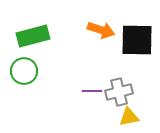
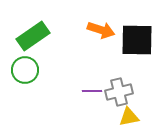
green rectangle: rotated 20 degrees counterclockwise
green circle: moved 1 px right, 1 px up
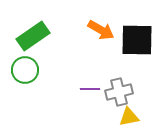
orange arrow: rotated 12 degrees clockwise
purple line: moved 2 px left, 2 px up
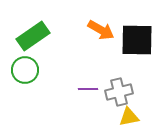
purple line: moved 2 px left
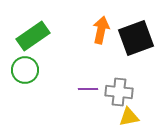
orange arrow: rotated 108 degrees counterclockwise
black square: moved 1 px left, 2 px up; rotated 21 degrees counterclockwise
gray cross: rotated 20 degrees clockwise
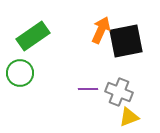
orange arrow: rotated 12 degrees clockwise
black square: moved 10 px left, 3 px down; rotated 9 degrees clockwise
green circle: moved 5 px left, 3 px down
gray cross: rotated 16 degrees clockwise
yellow triangle: rotated 10 degrees counterclockwise
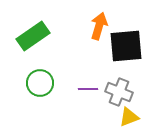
orange arrow: moved 2 px left, 4 px up; rotated 8 degrees counterclockwise
black square: moved 5 px down; rotated 6 degrees clockwise
green circle: moved 20 px right, 10 px down
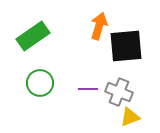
yellow triangle: moved 1 px right
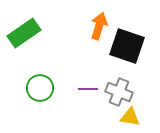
green rectangle: moved 9 px left, 3 px up
black square: moved 1 px right; rotated 24 degrees clockwise
green circle: moved 5 px down
yellow triangle: rotated 30 degrees clockwise
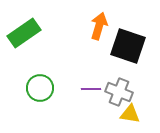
black square: moved 1 px right
purple line: moved 3 px right
yellow triangle: moved 3 px up
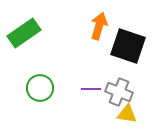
yellow triangle: moved 3 px left
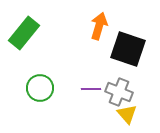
green rectangle: rotated 16 degrees counterclockwise
black square: moved 3 px down
yellow triangle: rotated 40 degrees clockwise
